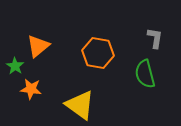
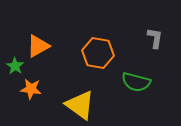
orange triangle: rotated 10 degrees clockwise
green semicircle: moved 9 px left, 8 px down; rotated 60 degrees counterclockwise
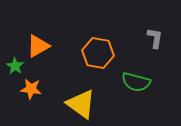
yellow triangle: moved 1 px right, 1 px up
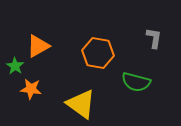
gray L-shape: moved 1 px left
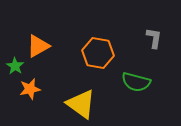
orange star: moved 1 px left; rotated 20 degrees counterclockwise
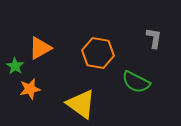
orange triangle: moved 2 px right, 2 px down
green semicircle: rotated 12 degrees clockwise
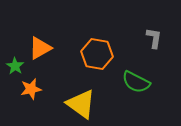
orange hexagon: moved 1 px left, 1 px down
orange star: moved 1 px right
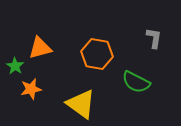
orange triangle: rotated 15 degrees clockwise
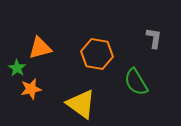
green star: moved 2 px right, 2 px down
green semicircle: rotated 32 degrees clockwise
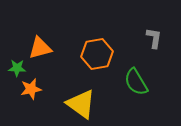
orange hexagon: rotated 20 degrees counterclockwise
green star: rotated 30 degrees counterclockwise
